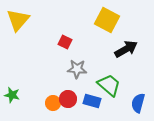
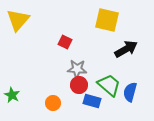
yellow square: rotated 15 degrees counterclockwise
green star: rotated 14 degrees clockwise
red circle: moved 11 px right, 14 px up
blue semicircle: moved 8 px left, 11 px up
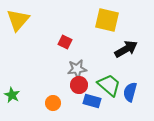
gray star: rotated 12 degrees counterclockwise
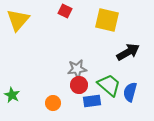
red square: moved 31 px up
black arrow: moved 2 px right, 3 px down
blue rectangle: rotated 24 degrees counterclockwise
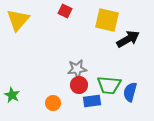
black arrow: moved 13 px up
green trapezoid: rotated 145 degrees clockwise
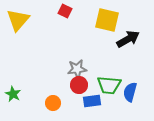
green star: moved 1 px right, 1 px up
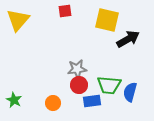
red square: rotated 32 degrees counterclockwise
green star: moved 1 px right, 6 px down
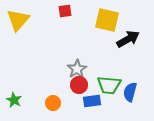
gray star: rotated 24 degrees counterclockwise
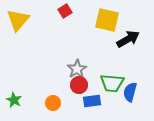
red square: rotated 24 degrees counterclockwise
green trapezoid: moved 3 px right, 2 px up
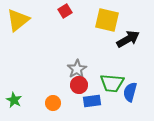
yellow triangle: rotated 10 degrees clockwise
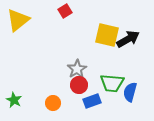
yellow square: moved 15 px down
blue rectangle: rotated 12 degrees counterclockwise
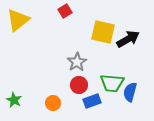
yellow square: moved 4 px left, 3 px up
gray star: moved 7 px up
